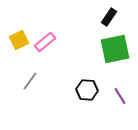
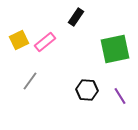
black rectangle: moved 33 px left
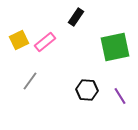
green square: moved 2 px up
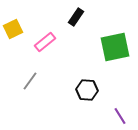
yellow square: moved 6 px left, 11 px up
purple line: moved 20 px down
